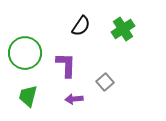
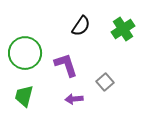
purple L-shape: rotated 20 degrees counterclockwise
green trapezoid: moved 4 px left
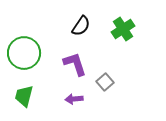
green circle: moved 1 px left
purple L-shape: moved 9 px right, 1 px up
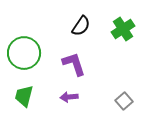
purple L-shape: moved 1 px left
gray square: moved 19 px right, 19 px down
purple arrow: moved 5 px left, 2 px up
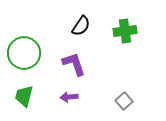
green cross: moved 2 px right, 2 px down; rotated 25 degrees clockwise
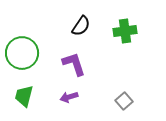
green circle: moved 2 px left
purple arrow: rotated 12 degrees counterclockwise
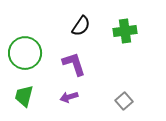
green circle: moved 3 px right
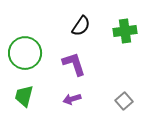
purple arrow: moved 3 px right, 2 px down
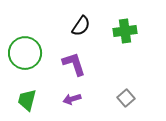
green trapezoid: moved 3 px right, 4 px down
gray square: moved 2 px right, 3 px up
